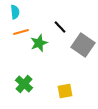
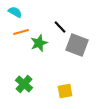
cyan semicircle: rotated 56 degrees counterclockwise
gray square: moved 6 px left; rotated 15 degrees counterclockwise
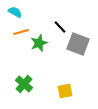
gray square: moved 1 px right, 1 px up
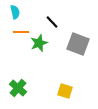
cyan semicircle: rotated 48 degrees clockwise
black line: moved 8 px left, 5 px up
orange line: rotated 14 degrees clockwise
green cross: moved 6 px left, 4 px down
yellow square: rotated 28 degrees clockwise
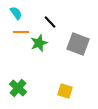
cyan semicircle: moved 1 px right, 1 px down; rotated 24 degrees counterclockwise
black line: moved 2 px left
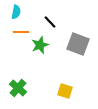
cyan semicircle: moved 1 px up; rotated 48 degrees clockwise
green star: moved 1 px right, 2 px down
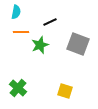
black line: rotated 72 degrees counterclockwise
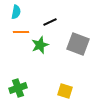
green cross: rotated 30 degrees clockwise
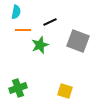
orange line: moved 2 px right, 2 px up
gray square: moved 3 px up
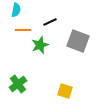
cyan semicircle: moved 2 px up
green cross: moved 4 px up; rotated 18 degrees counterclockwise
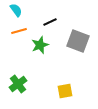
cyan semicircle: rotated 48 degrees counterclockwise
orange line: moved 4 px left, 1 px down; rotated 14 degrees counterclockwise
yellow square: rotated 28 degrees counterclockwise
